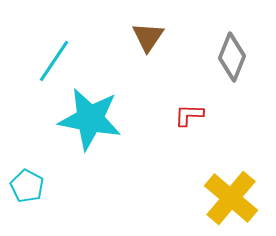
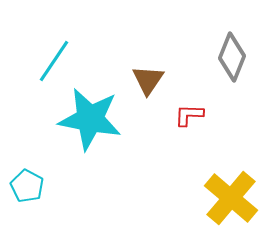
brown triangle: moved 43 px down
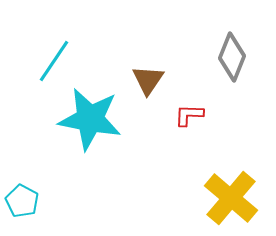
cyan pentagon: moved 5 px left, 15 px down
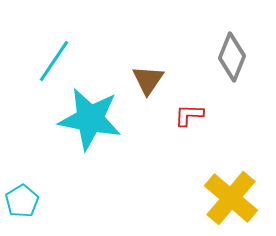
cyan pentagon: rotated 12 degrees clockwise
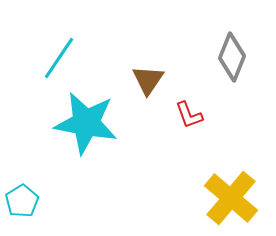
cyan line: moved 5 px right, 3 px up
red L-shape: rotated 112 degrees counterclockwise
cyan star: moved 4 px left, 4 px down
